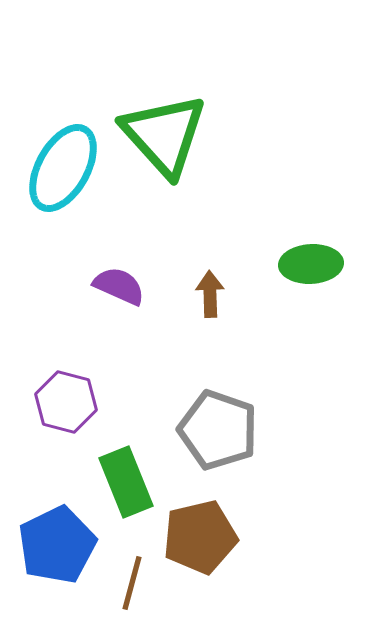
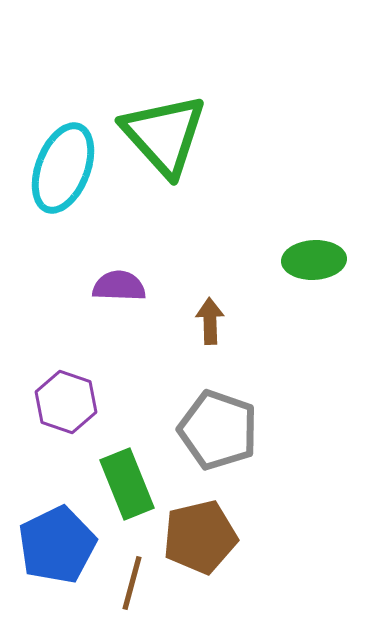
cyan ellipse: rotated 8 degrees counterclockwise
green ellipse: moved 3 px right, 4 px up
purple semicircle: rotated 22 degrees counterclockwise
brown arrow: moved 27 px down
purple hexagon: rotated 4 degrees clockwise
green rectangle: moved 1 px right, 2 px down
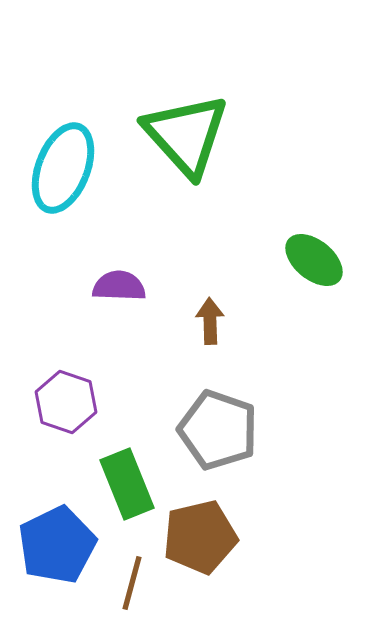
green triangle: moved 22 px right
green ellipse: rotated 42 degrees clockwise
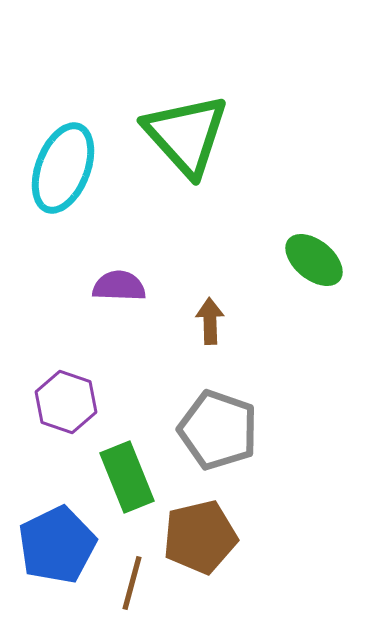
green rectangle: moved 7 px up
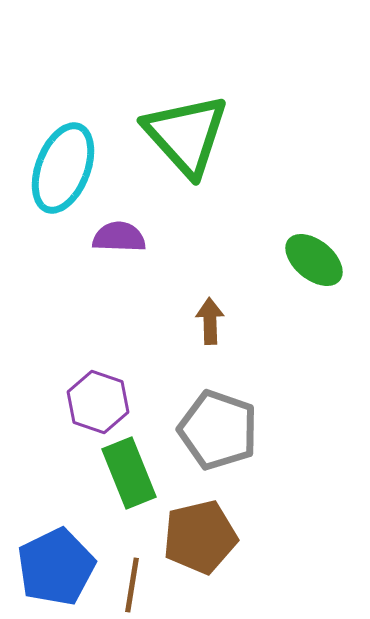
purple semicircle: moved 49 px up
purple hexagon: moved 32 px right
green rectangle: moved 2 px right, 4 px up
blue pentagon: moved 1 px left, 22 px down
brown line: moved 2 px down; rotated 6 degrees counterclockwise
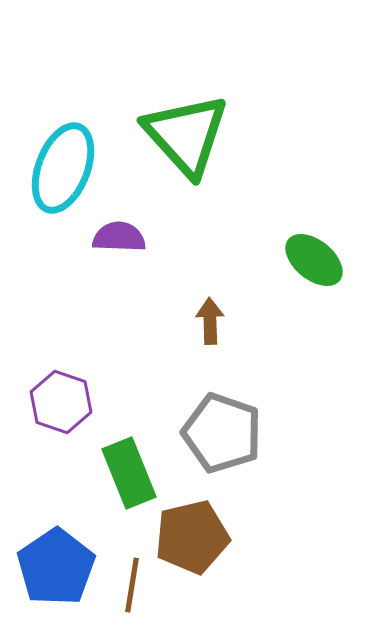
purple hexagon: moved 37 px left
gray pentagon: moved 4 px right, 3 px down
brown pentagon: moved 8 px left
blue pentagon: rotated 8 degrees counterclockwise
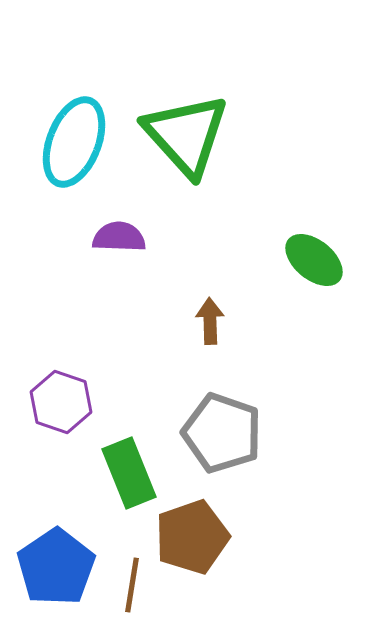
cyan ellipse: moved 11 px right, 26 px up
brown pentagon: rotated 6 degrees counterclockwise
